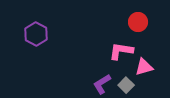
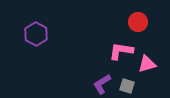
pink triangle: moved 3 px right, 3 px up
gray square: moved 1 px right, 1 px down; rotated 28 degrees counterclockwise
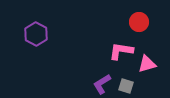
red circle: moved 1 px right
gray square: moved 1 px left
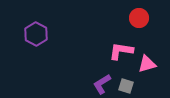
red circle: moved 4 px up
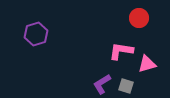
purple hexagon: rotated 15 degrees clockwise
